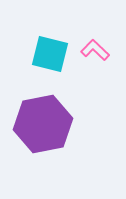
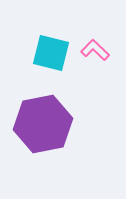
cyan square: moved 1 px right, 1 px up
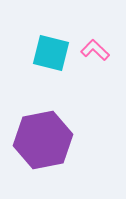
purple hexagon: moved 16 px down
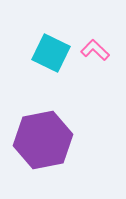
cyan square: rotated 12 degrees clockwise
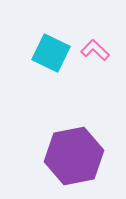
purple hexagon: moved 31 px right, 16 px down
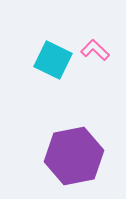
cyan square: moved 2 px right, 7 px down
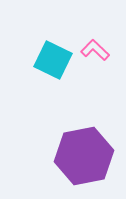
purple hexagon: moved 10 px right
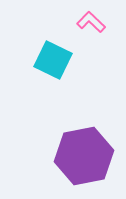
pink L-shape: moved 4 px left, 28 px up
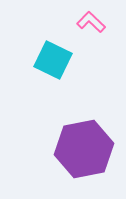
purple hexagon: moved 7 px up
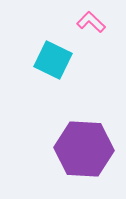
purple hexagon: rotated 14 degrees clockwise
